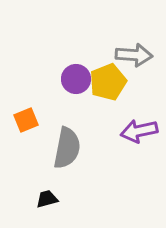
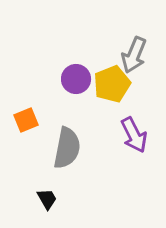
gray arrow: rotated 108 degrees clockwise
yellow pentagon: moved 4 px right, 2 px down
purple arrow: moved 5 px left, 4 px down; rotated 105 degrees counterclockwise
black trapezoid: rotated 75 degrees clockwise
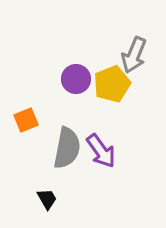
purple arrow: moved 33 px left, 16 px down; rotated 9 degrees counterclockwise
